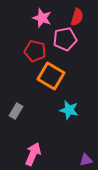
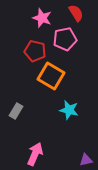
red semicircle: moved 1 px left, 4 px up; rotated 48 degrees counterclockwise
pink arrow: moved 2 px right
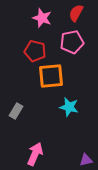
red semicircle: rotated 120 degrees counterclockwise
pink pentagon: moved 7 px right, 3 px down
orange square: rotated 36 degrees counterclockwise
cyan star: moved 3 px up
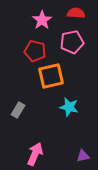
red semicircle: rotated 66 degrees clockwise
pink star: moved 2 px down; rotated 18 degrees clockwise
orange square: rotated 8 degrees counterclockwise
gray rectangle: moved 2 px right, 1 px up
purple triangle: moved 3 px left, 4 px up
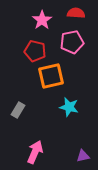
pink arrow: moved 2 px up
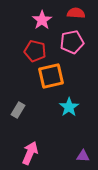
cyan star: rotated 24 degrees clockwise
pink arrow: moved 5 px left, 1 px down
purple triangle: rotated 16 degrees clockwise
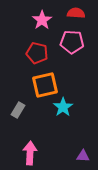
pink pentagon: rotated 15 degrees clockwise
red pentagon: moved 2 px right, 2 px down
orange square: moved 6 px left, 9 px down
cyan star: moved 6 px left
pink arrow: rotated 20 degrees counterclockwise
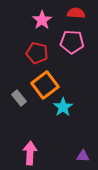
orange square: rotated 24 degrees counterclockwise
gray rectangle: moved 1 px right, 12 px up; rotated 70 degrees counterclockwise
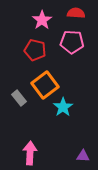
red pentagon: moved 2 px left, 3 px up
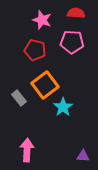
pink star: rotated 18 degrees counterclockwise
pink arrow: moved 3 px left, 3 px up
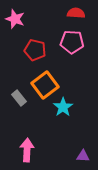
pink star: moved 27 px left, 1 px up
